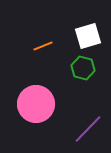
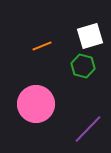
white square: moved 2 px right
orange line: moved 1 px left
green hexagon: moved 2 px up
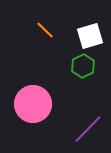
orange line: moved 3 px right, 16 px up; rotated 66 degrees clockwise
green hexagon: rotated 20 degrees clockwise
pink circle: moved 3 px left
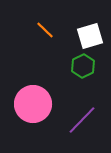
purple line: moved 6 px left, 9 px up
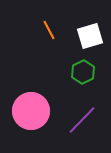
orange line: moved 4 px right; rotated 18 degrees clockwise
green hexagon: moved 6 px down
pink circle: moved 2 px left, 7 px down
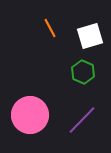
orange line: moved 1 px right, 2 px up
green hexagon: rotated 10 degrees counterclockwise
pink circle: moved 1 px left, 4 px down
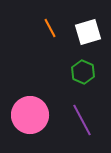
white square: moved 2 px left, 4 px up
purple line: rotated 72 degrees counterclockwise
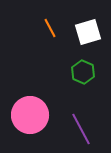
purple line: moved 1 px left, 9 px down
